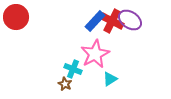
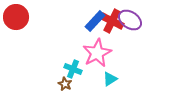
pink star: moved 2 px right, 1 px up
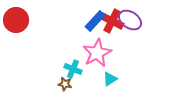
red circle: moved 3 px down
brown star: rotated 16 degrees counterclockwise
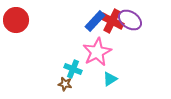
pink star: moved 1 px up
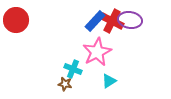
purple ellipse: rotated 25 degrees counterclockwise
cyan triangle: moved 1 px left, 2 px down
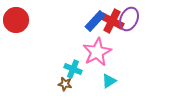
purple ellipse: moved 1 px left, 1 px up; rotated 75 degrees counterclockwise
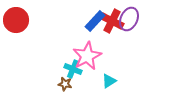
pink star: moved 10 px left, 4 px down
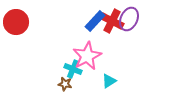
red circle: moved 2 px down
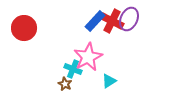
red circle: moved 8 px right, 6 px down
pink star: moved 1 px right, 1 px down
brown star: rotated 16 degrees clockwise
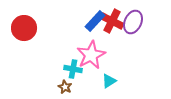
purple ellipse: moved 4 px right, 3 px down
pink star: moved 3 px right, 2 px up
cyan cross: rotated 12 degrees counterclockwise
brown star: moved 3 px down
